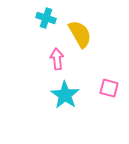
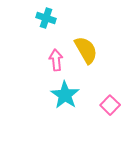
yellow semicircle: moved 6 px right, 16 px down
pink arrow: moved 1 px left, 1 px down
pink square: moved 1 px right, 17 px down; rotated 30 degrees clockwise
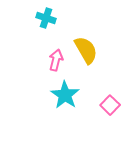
pink arrow: rotated 20 degrees clockwise
